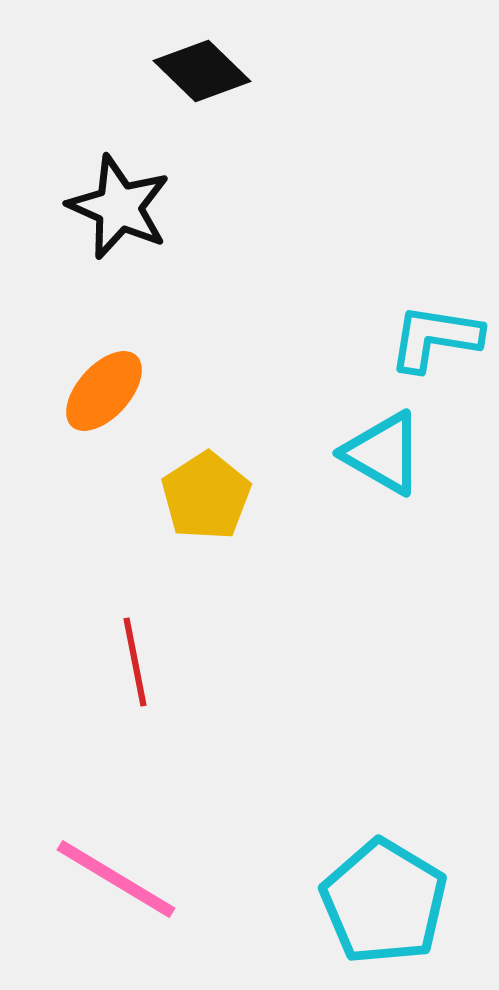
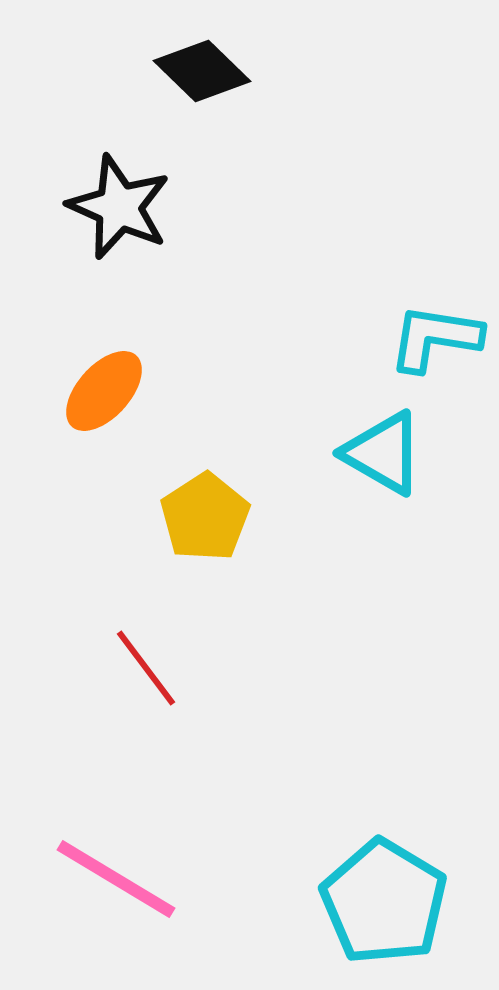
yellow pentagon: moved 1 px left, 21 px down
red line: moved 11 px right, 6 px down; rotated 26 degrees counterclockwise
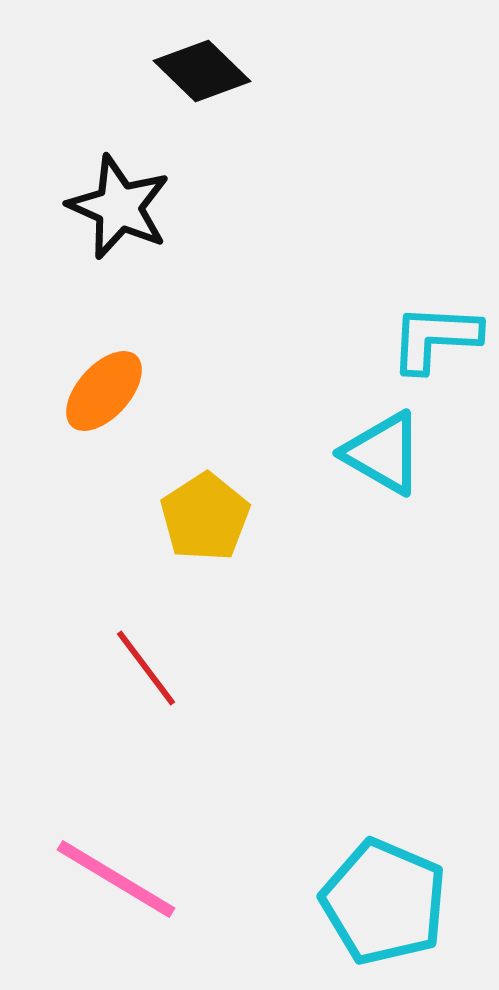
cyan L-shape: rotated 6 degrees counterclockwise
cyan pentagon: rotated 8 degrees counterclockwise
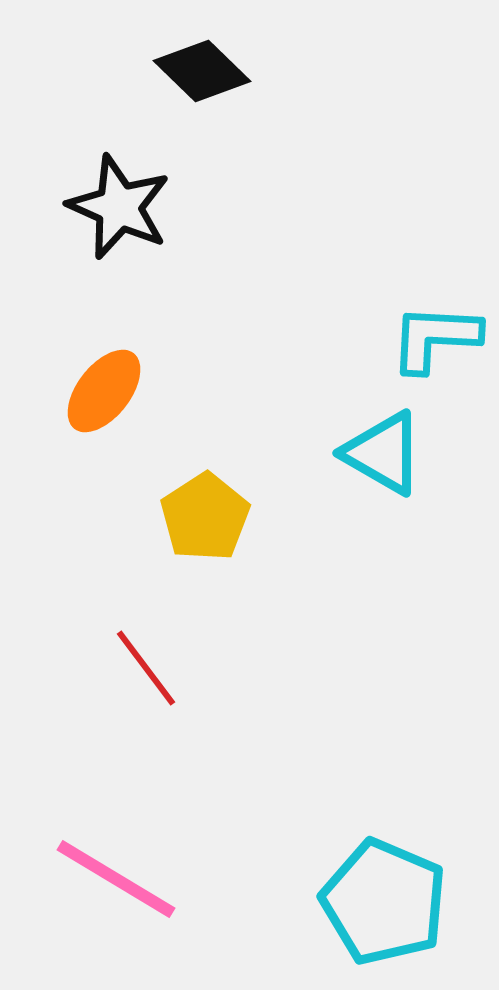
orange ellipse: rotated 4 degrees counterclockwise
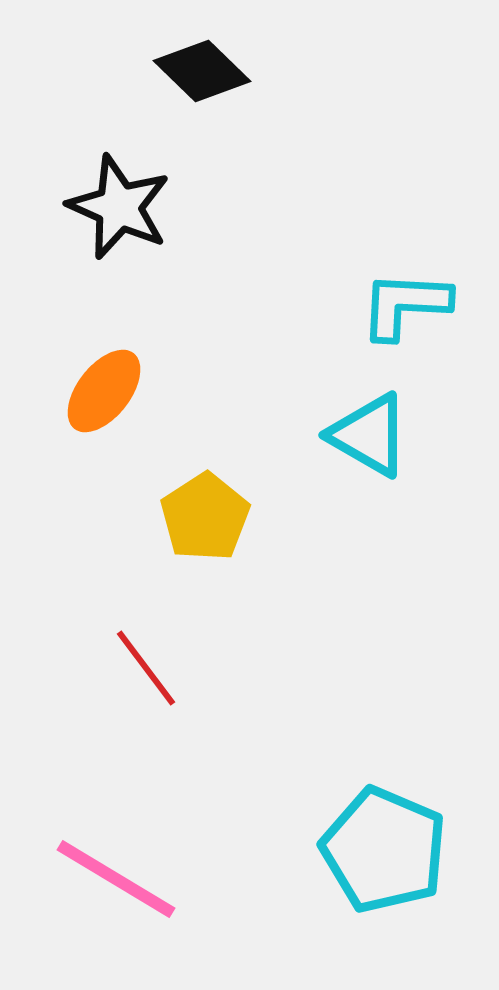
cyan L-shape: moved 30 px left, 33 px up
cyan triangle: moved 14 px left, 18 px up
cyan pentagon: moved 52 px up
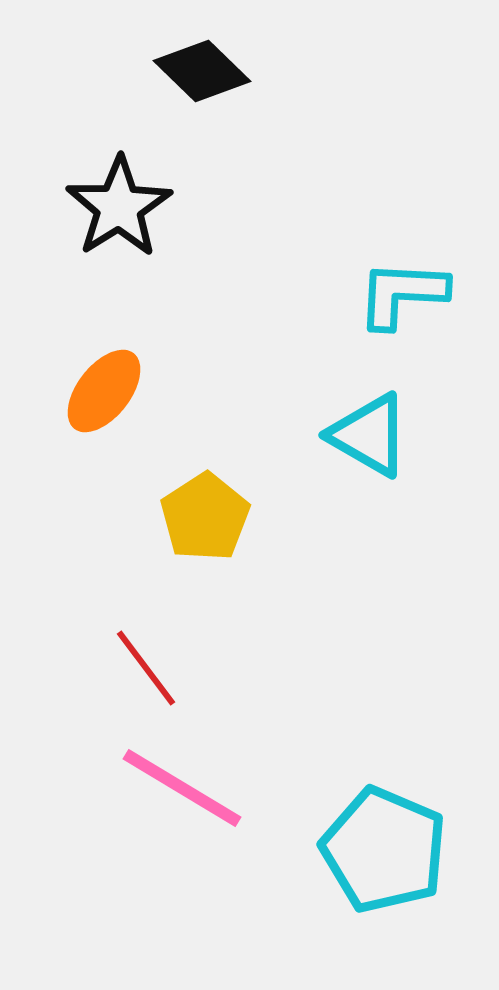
black star: rotated 16 degrees clockwise
cyan L-shape: moved 3 px left, 11 px up
pink line: moved 66 px right, 91 px up
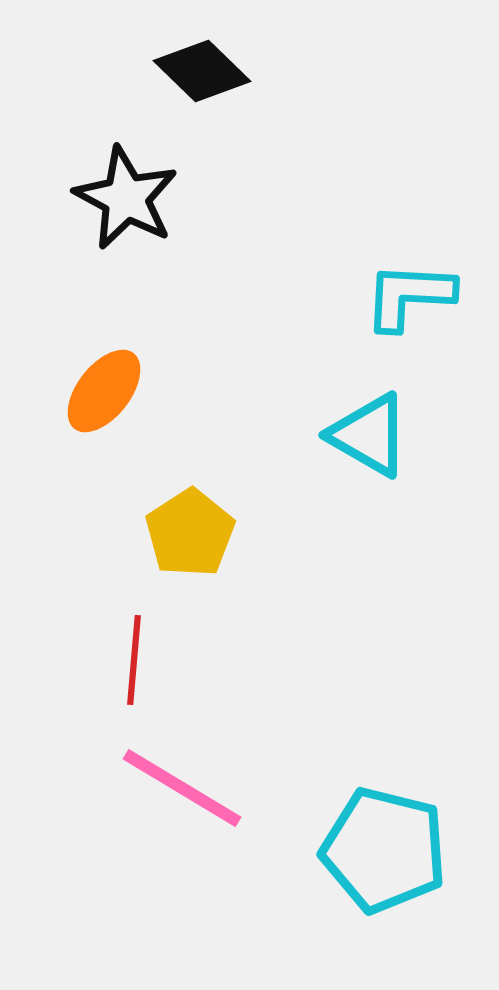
black star: moved 7 px right, 9 px up; rotated 12 degrees counterclockwise
cyan L-shape: moved 7 px right, 2 px down
yellow pentagon: moved 15 px left, 16 px down
red line: moved 12 px left, 8 px up; rotated 42 degrees clockwise
cyan pentagon: rotated 9 degrees counterclockwise
